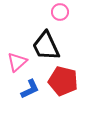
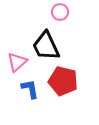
blue L-shape: rotated 75 degrees counterclockwise
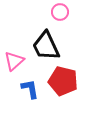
pink triangle: moved 3 px left, 1 px up
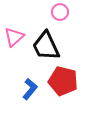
pink triangle: moved 24 px up
blue L-shape: rotated 50 degrees clockwise
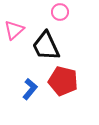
pink triangle: moved 7 px up
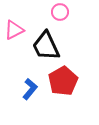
pink triangle: rotated 15 degrees clockwise
red pentagon: rotated 28 degrees clockwise
